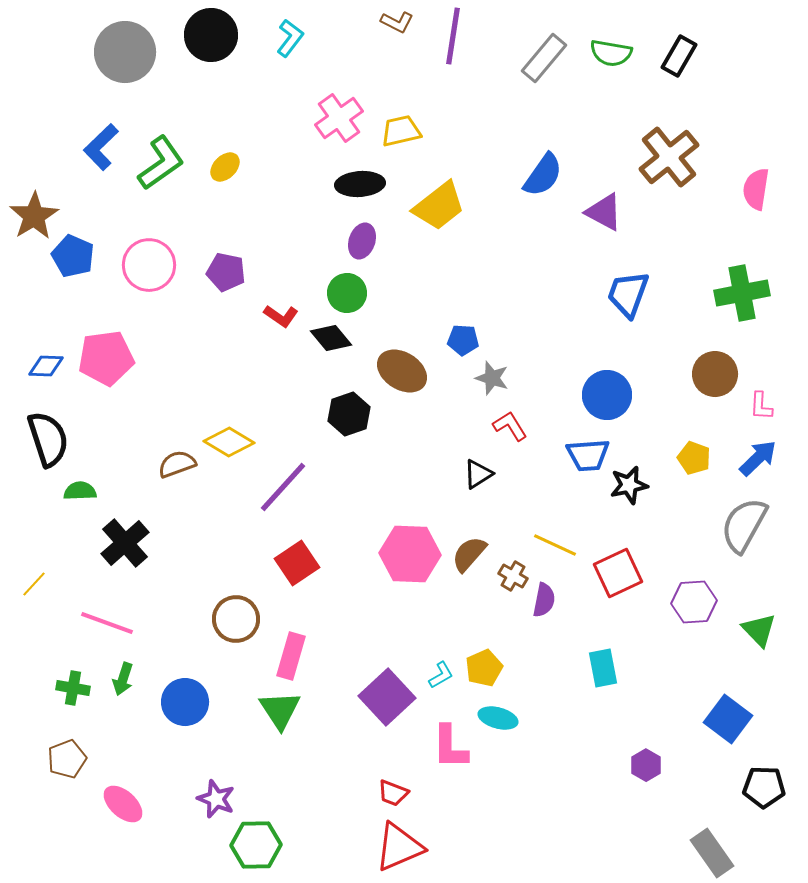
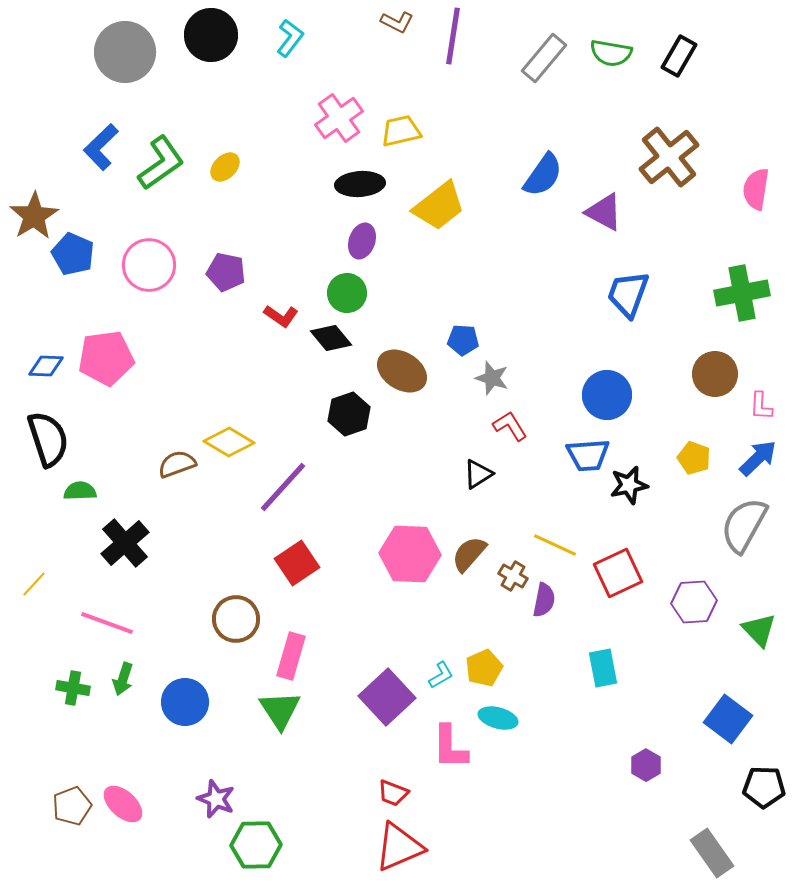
blue pentagon at (73, 256): moved 2 px up
brown pentagon at (67, 759): moved 5 px right, 47 px down
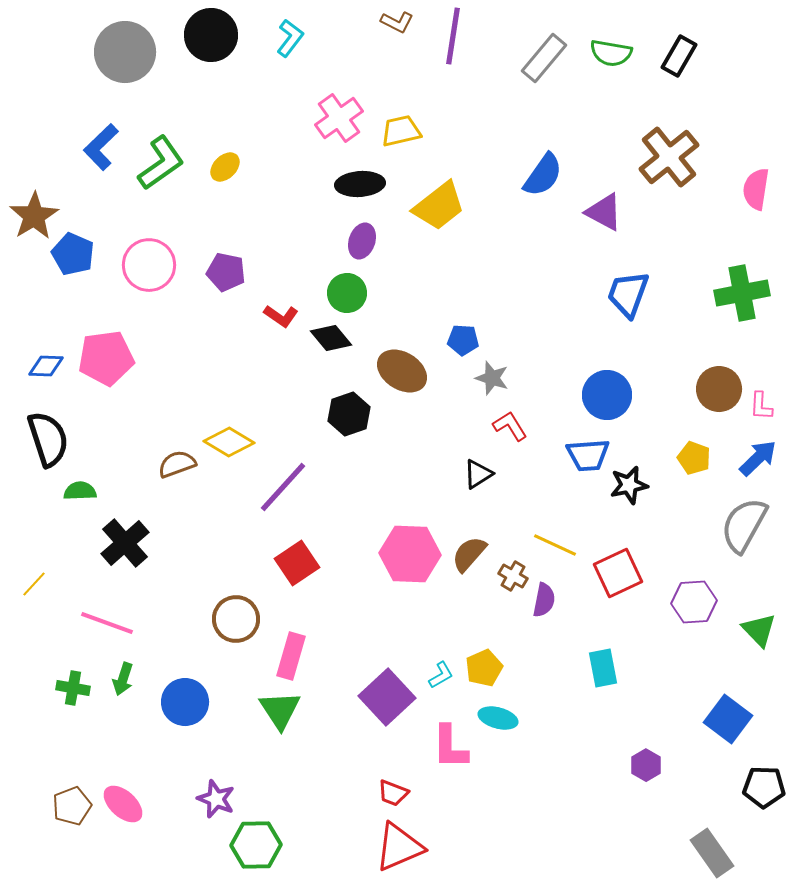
brown circle at (715, 374): moved 4 px right, 15 px down
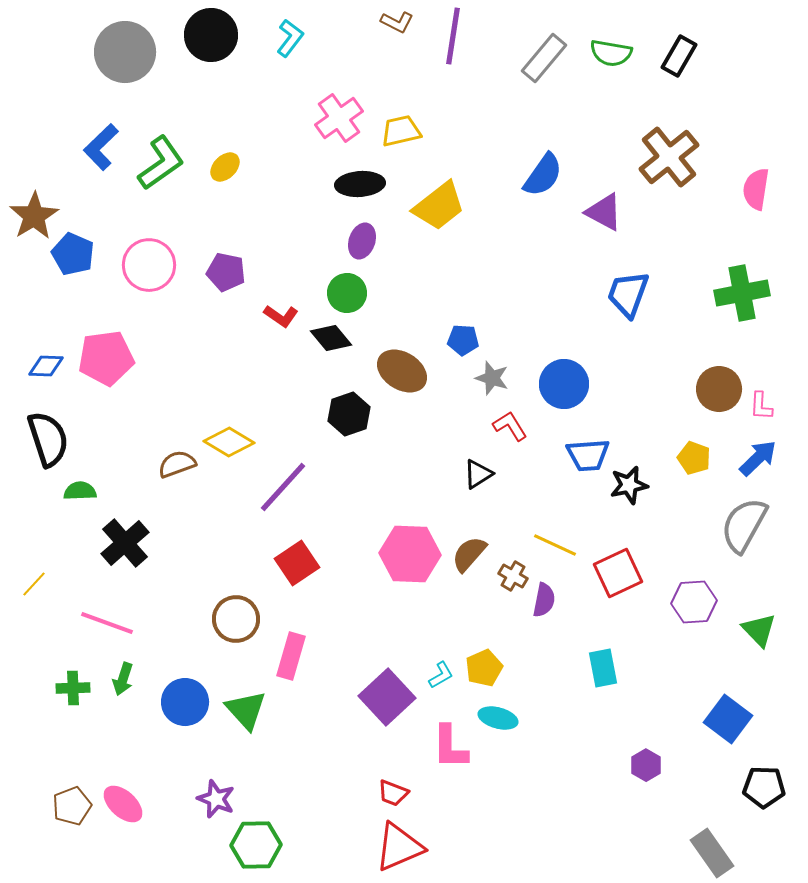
blue circle at (607, 395): moved 43 px left, 11 px up
green cross at (73, 688): rotated 12 degrees counterclockwise
green triangle at (280, 710): moved 34 px left; rotated 9 degrees counterclockwise
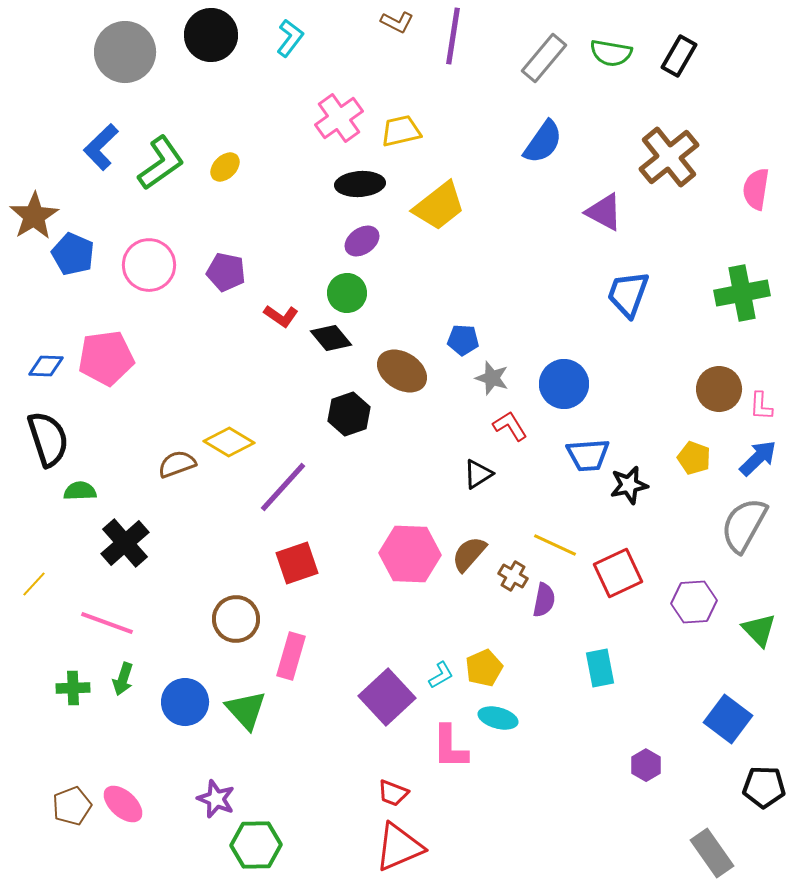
blue semicircle at (543, 175): moved 33 px up
purple ellipse at (362, 241): rotated 36 degrees clockwise
red square at (297, 563): rotated 15 degrees clockwise
cyan rectangle at (603, 668): moved 3 px left
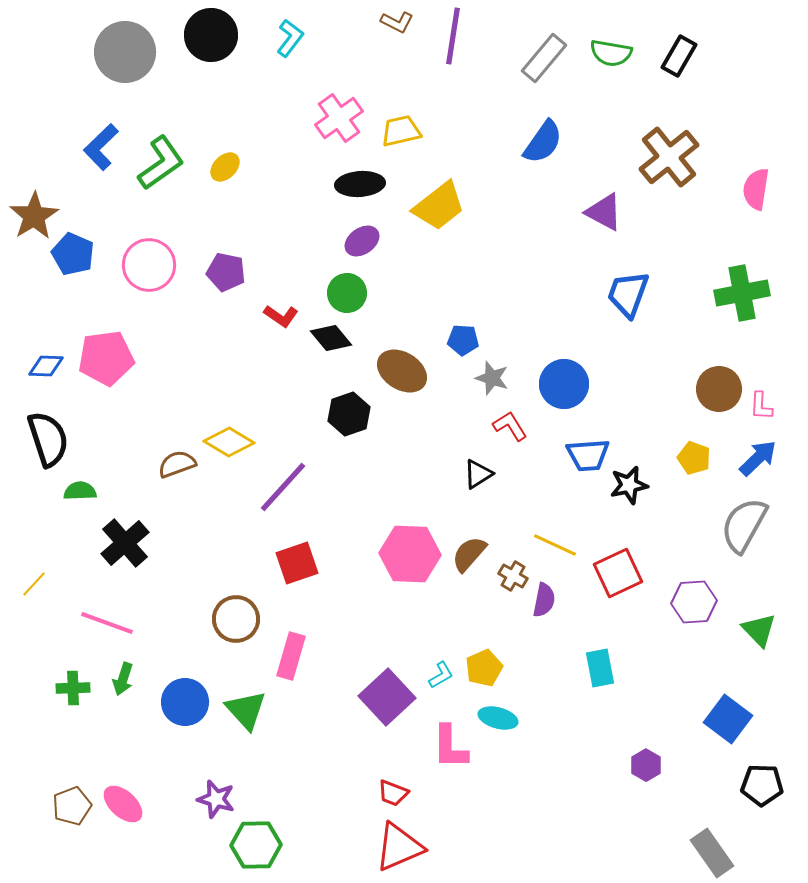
black pentagon at (764, 787): moved 2 px left, 2 px up
purple star at (216, 799): rotated 6 degrees counterclockwise
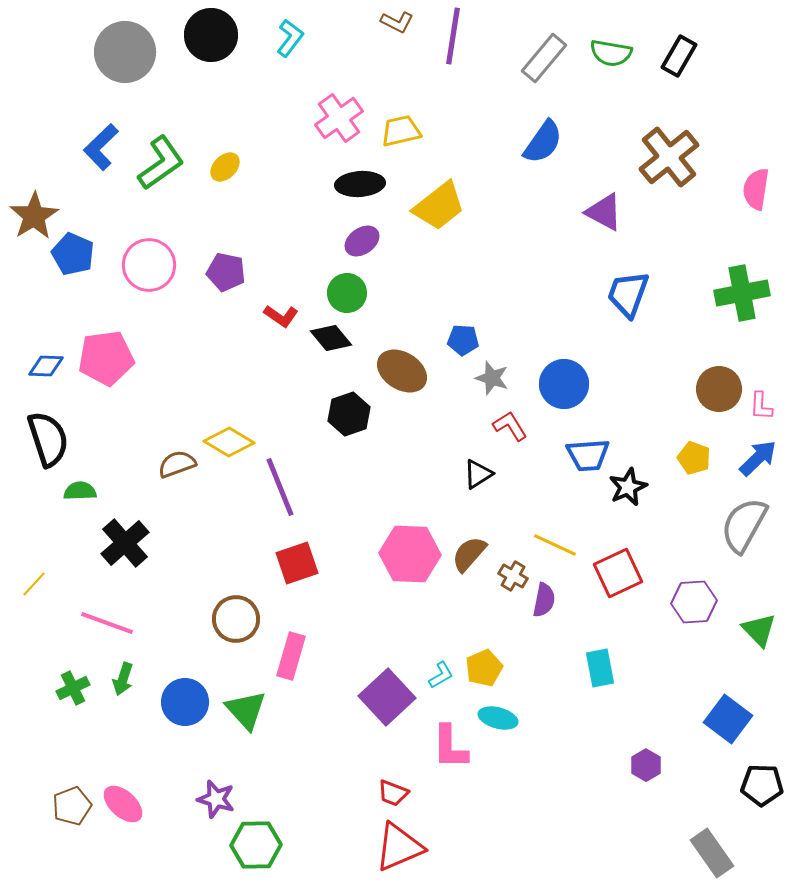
black star at (629, 485): moved 1 px left, 2 px down; rotated 12 degrees counterclockwise
purple line at (283, 487): moved 3 px left; rotated 64 degrees counterclockwise
green cross at (73, 688): rotated 24 degrees counterclockwise
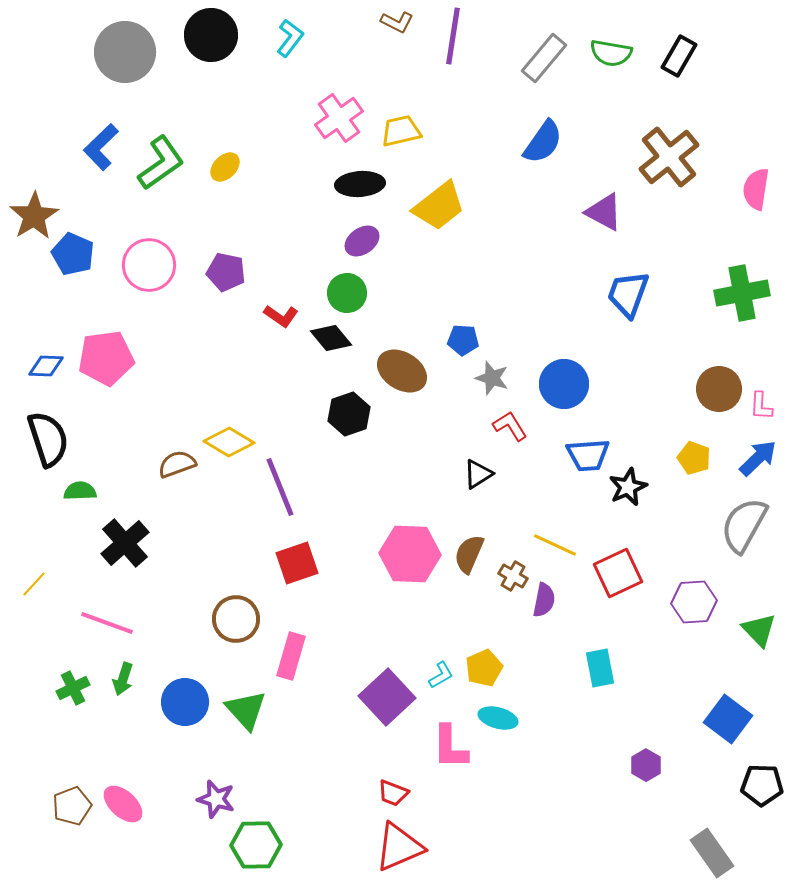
brown semicircle at (469, 554): rotated 18 degrees counterclockwise
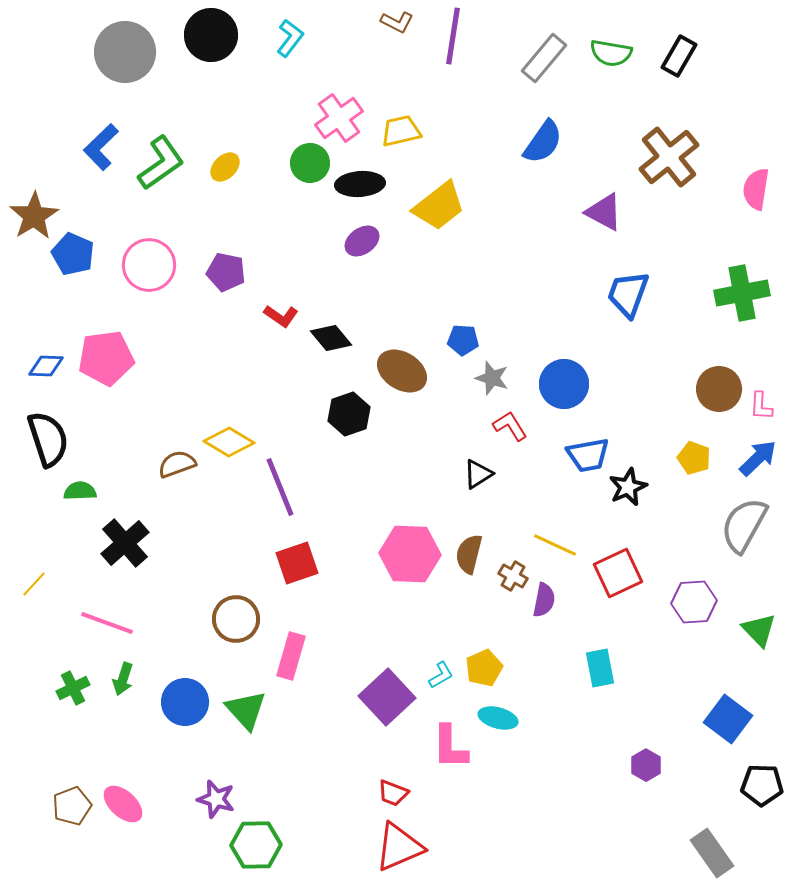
green circle at (347, 293): moved 37 px left, 130 px up
blue trapezoid at (588, 455): rotated 6 degrees counterclockwise
brown semicircle at (469, 554): rotated 9 degrees counterclockwise
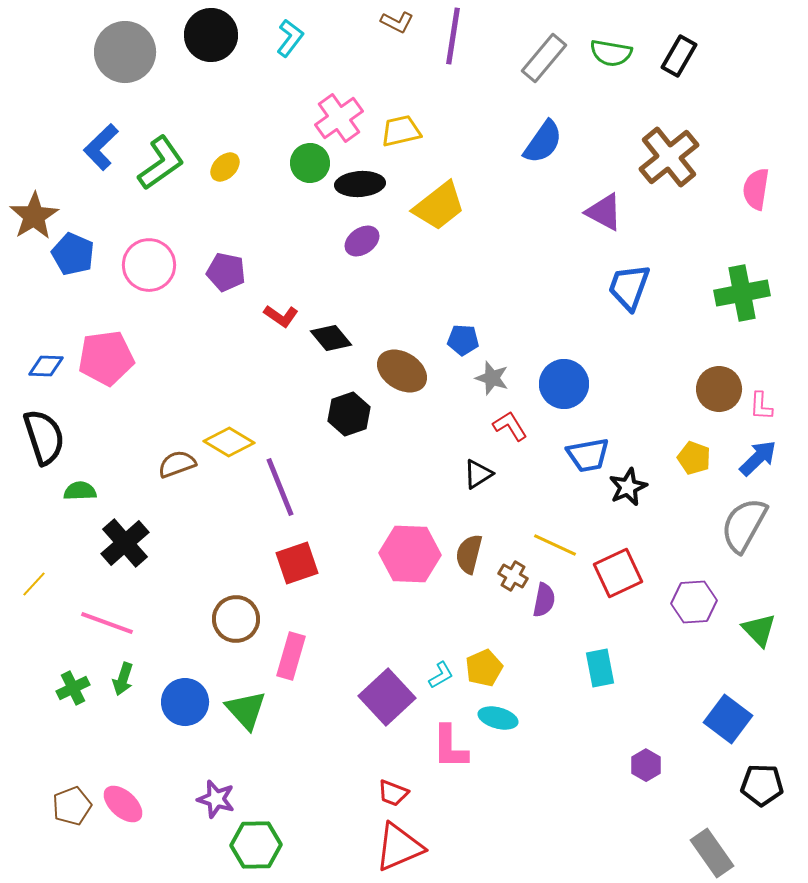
blue trapezoid at (628, 294): moved 1 px right, 7 px up
black semicircle at (48, 439): moved 4 px left, 2 px up
